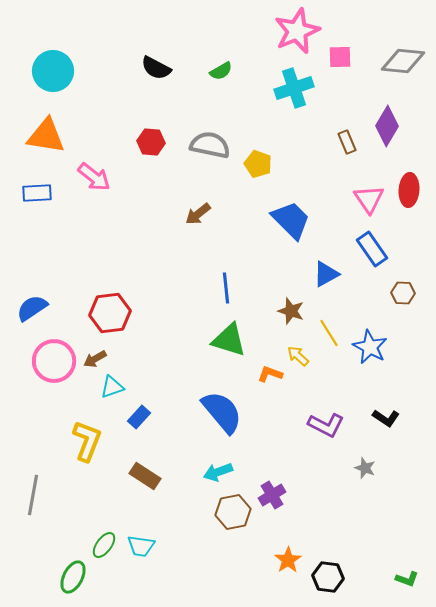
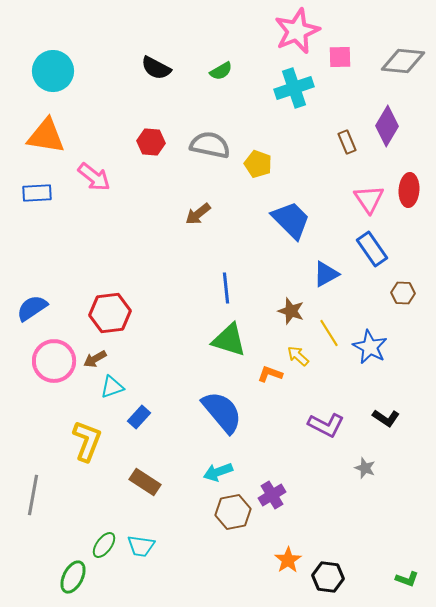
brown rectangle at (145, 476): moved 6 px down
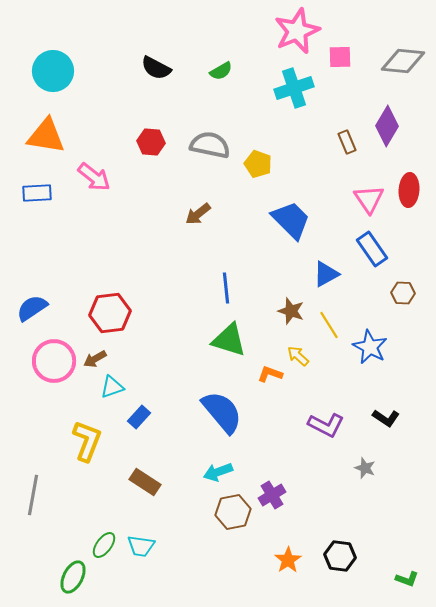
yellow line at (329, 333): moved 8 px up
black hexagon at (328, 577): moved 12 px right, 21 px up
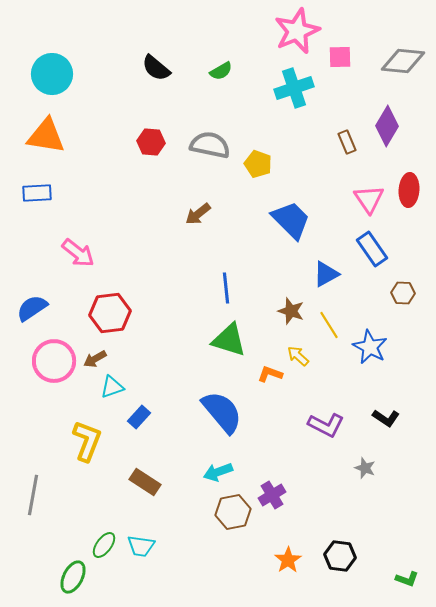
black semicircle at (156, 68): rotated 12 degrees clockwise
cyan circle at (53, 71): moved 1 px left, 3 px down
pink arrow at (94, 177): moved 16 px left, 76 px down
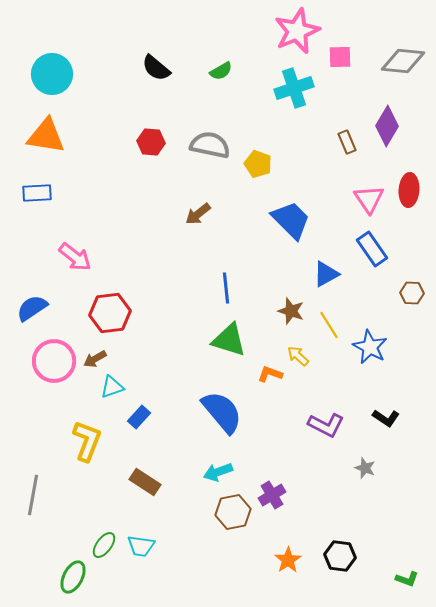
pink arrow at (78, 253): moved 3 px left, 4 px down
brown hexagon at (403, 293): moved 9 px right
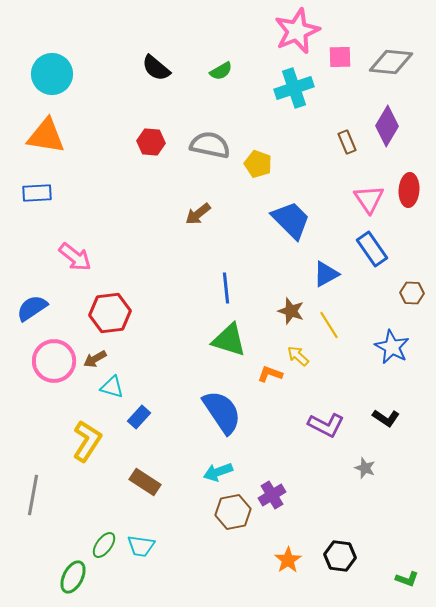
gray diamond at (403, 61): moved 12 px left, 1 px down
blue star at (370, 347): moved 22 px right
cyan triangle at (112, 387): rotated 35 degrees clockwise
blue semicircle at (222, 412): rotated 6 degrees clockwise
yellow L-shape at (87, 441): rotated 12 degrees clockwise
